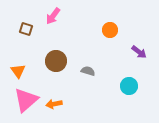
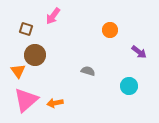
brown circle: moved 21 px left, 6 px up
orange arrow: moved 1 px right, 1 px up
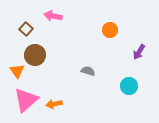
pink arrow: rotated 66 degrees clockwise
brown square: rotated 24 degrees clockwise
purple arrow: rotated 84 degrees clockwise
orange triangle: moved 1 px left
orange arrow: moved 1 px left, 1 px down
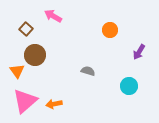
pink arrow: rotated 18 degrees clockwise
pink triangle: moved 1 px left, 1 px down
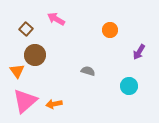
pink arrow: moved 3 px right, 3 px down
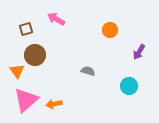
brown square: rotated 32 degrees clockwise
pink triangle: moved 1 px right, 1 px up
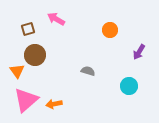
brown square: moved 2 px right
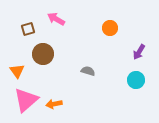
orange circle: moved 2 px up
brown circle: moved 8 px right, 1 px up
cyan circle: moved 7 px right, 6 px up
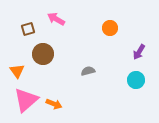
gray semicircle: rotated 32 degrees counterclockwise
orange arrow: rotated 147 degrees counterclockwise
